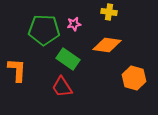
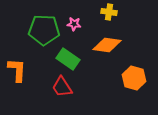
pink star: rotated 16 degrees clockwise
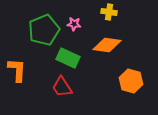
green pentagon: rotated 24 degrees counterclockwise
green rectangle: moved 1 px up; rotated 10 degrees counterclockwise
orange hexagon: moved 3 px left, 3 px down
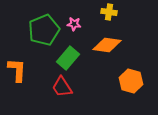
green rectangle: rotated 75 degrees counterclockwise
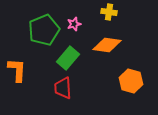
pink star: rotated 24 degrees counterclockwise
red trapezoid: moved 1 px right, 1 px down; rotated 30 degrees clockwise
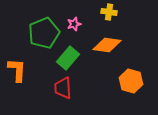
green pentagon: moved 3 px down
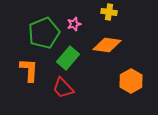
orange L-shape: moved 12 px right
orange hexagon: rotated 15 degrees clockwise
red trapezoid: rotated 40 degrees counterclockwise
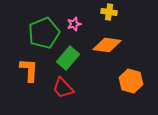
orange hexagon: rotated 15 degrees counterclockwise
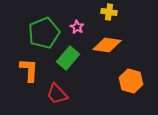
pink star: moved 3 px right, 3 px down; rotated 24 degrees counterclockwise
red trapezoid: moved 6 px left, 6 px down
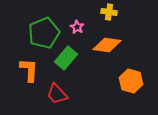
green rectangle: moved 2 px left
